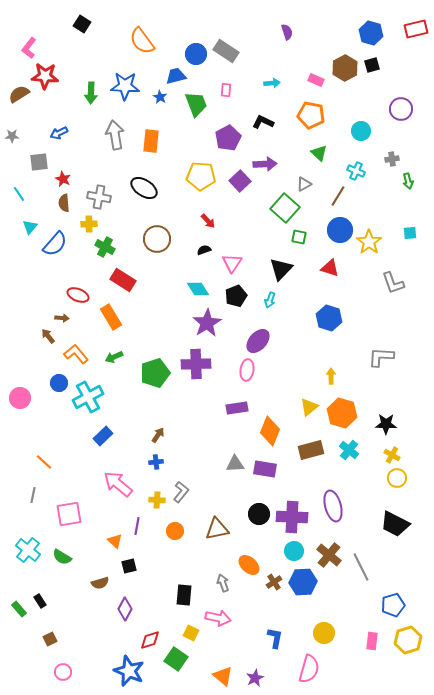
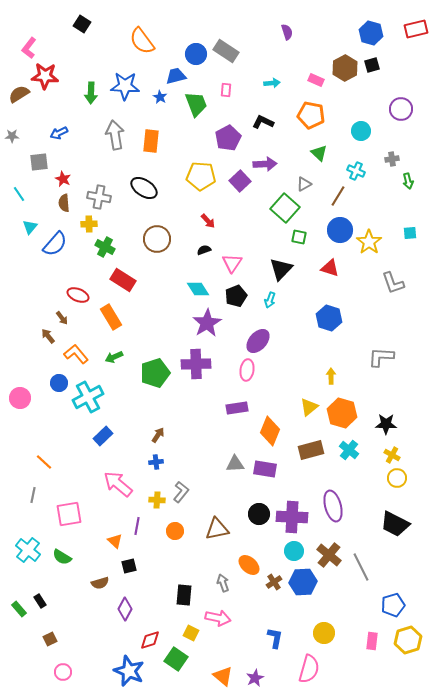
brown arrow at (62, 318): rotated 48 degrees clockwise
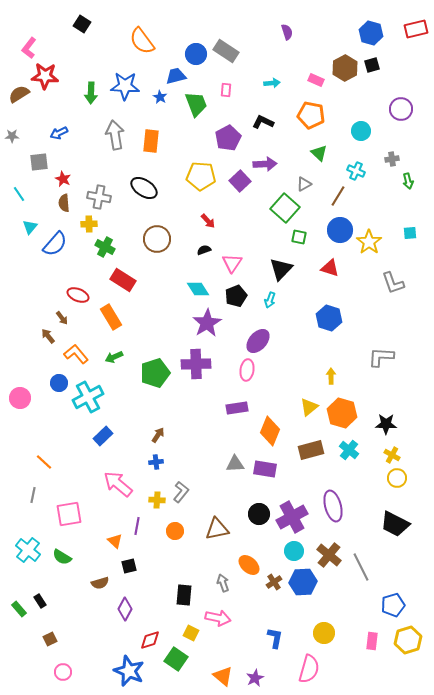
purple cross at (292, 517): rotated 32 degrees counterclockwise
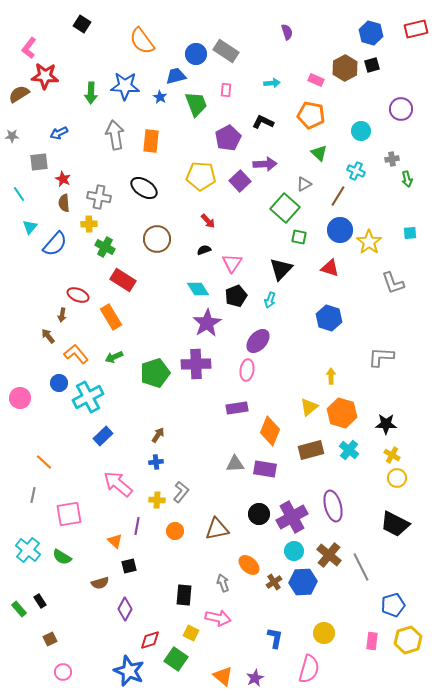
green arrow at (408, 181): moved 1 px left, 2 px up
brown arrow at (62, 318): moved 3 px up; rotated 48 degrees clockwise
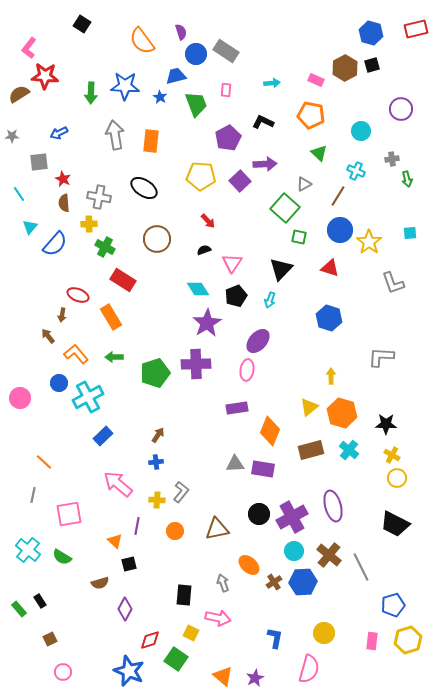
purple semicircle at (287, 32): moved 106 px left
green arrow at (114, 357): rotated 24 degrees clockwise
purple rectangle at (265, 469): moved 2 px left
black square at (129, 566): moved 2 px up
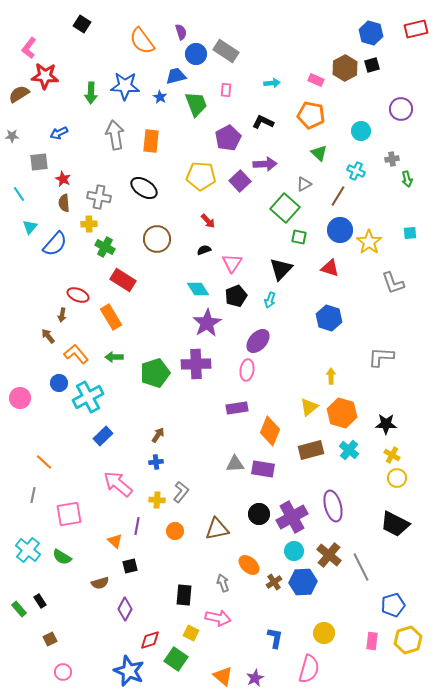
black square at (129, 564): moved 1 px right, 2 px down
